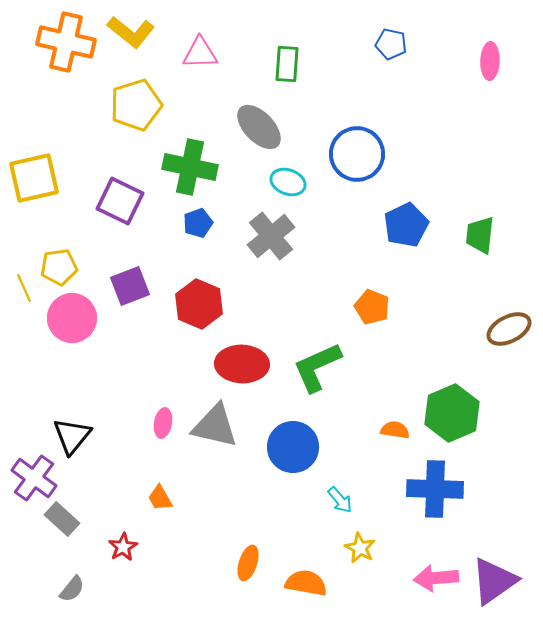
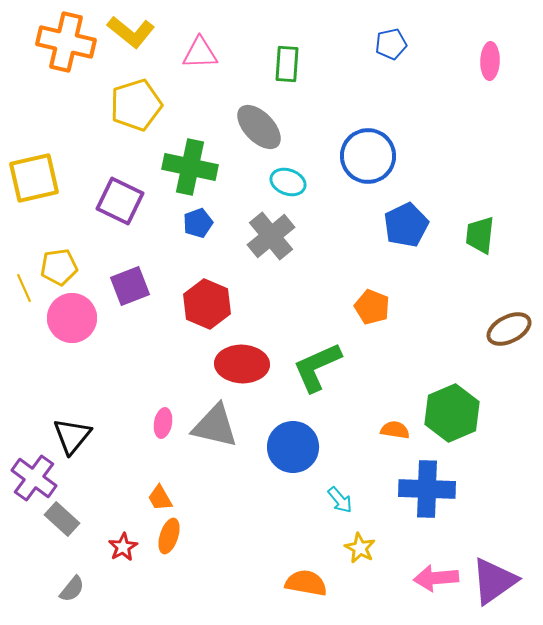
blue pentagon at (391, 44): rotated 24 degrees counterclockwise
blue circle at (357, 154): moved 11 px right, 2 px down
red hexagon at (199, 304): moved 8 px right
blue cross at (435, 489): moved 8 px left
orange ellipse at (248, 563): moved 79 px left, 27 px up
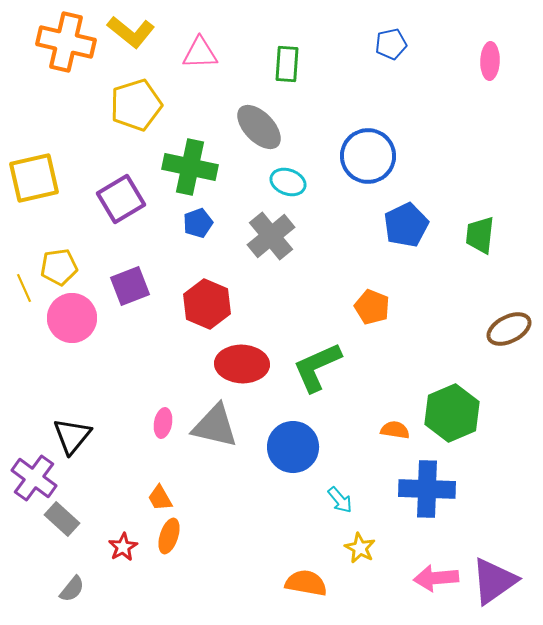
purple square at (120, 201): moved 1 px right, 2 px up; rotated 33 degrees clockwise
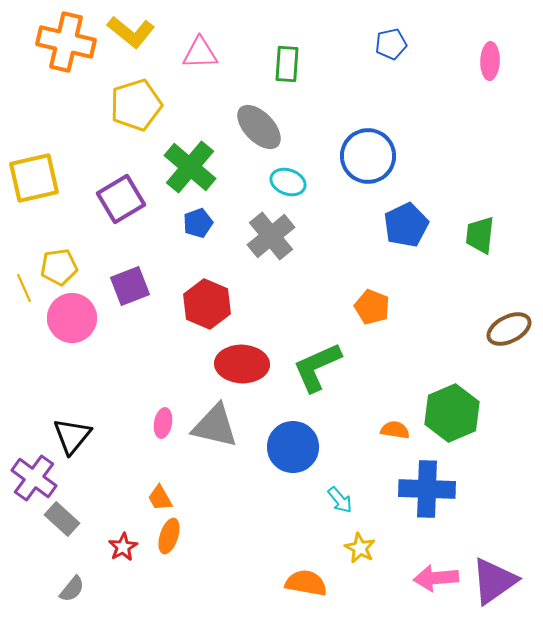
green cross at (190, 167): rotated 28 degrees clockwise
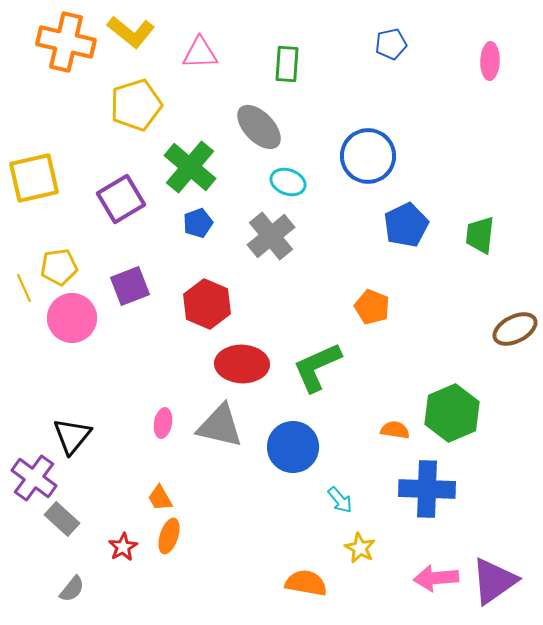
brown ellipse at (509, 329): moved 6 px right
gray triangle at (215, 426): moved 5 px right
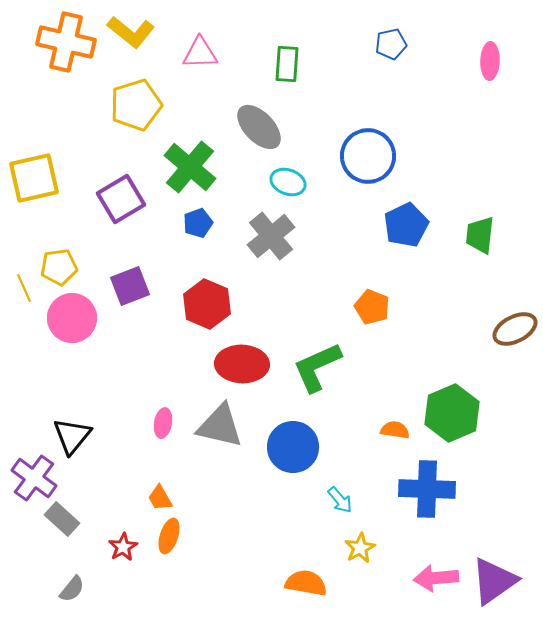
yellow star at (360, 548): rotated 16 degrees clockwise
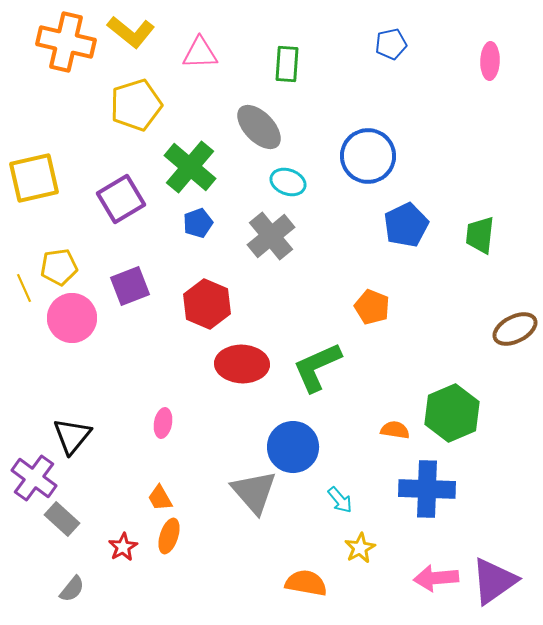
gray triangle at (220, 426): moved 34 px right, 66 px down; rotated 36 degrees clockwise
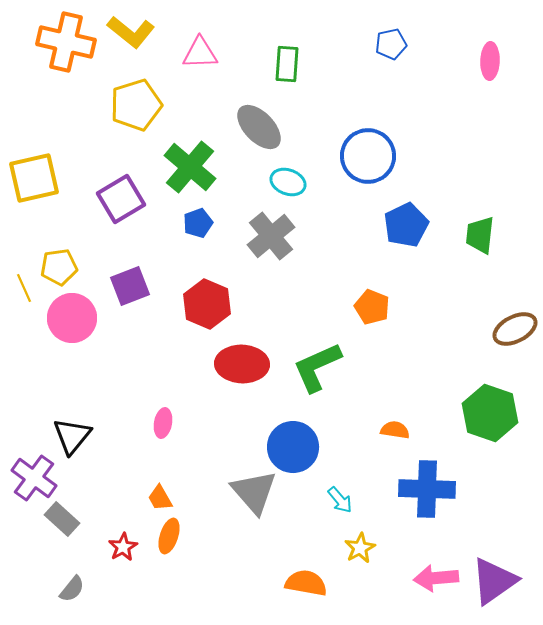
green hexagon at (452, 413): moved 38 px right; rotated 18 degrees counterclockwise
